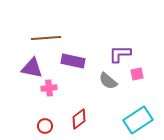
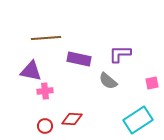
purple rectangle: moved 6 px right, 2 px up
purple triangle: moved 1 px left, 3 px down
pink square: moved 15 px right, 9 px down
pink cross: moved 4 px left, 3 px down
red diamond: moved 7 px left; rotated 40 degrees clockwise
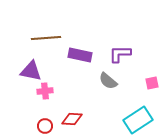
purple rectangle: moved 1 px right, 4 px up
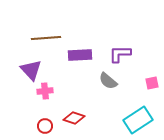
purple rectangle: rotated 15 degrees counterclockwise
purple triangle: moved 1 px up; rotated 35 degrees clockwise
red diamond: moved 2 px right, 1 px up; rotated 15 degrees clockwise
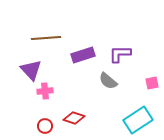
purple rectangle: moved 3 px right; rotated 15 degrees counterclockwise
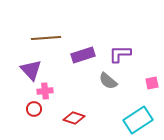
red circle: moved 11 px left, 17 px up
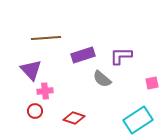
purple L-shape: moved 1 px right, 2 px down
gray semicircle: moved 6 px left, 2 px up
red circle: moved 1 px right, 2 px down
